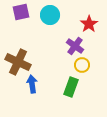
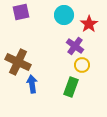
cyan circle: moved 14 px right
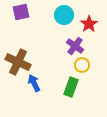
blue arrow: moved 2 px right, 1 px up; rotated 18 degrees counterclockwise
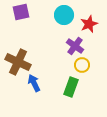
red star: rotated 12 degrees clockwise
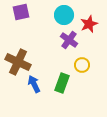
purple cross: moved 6 px left, 6 px up
blue arrow: moved 1 px down
green rectangle: moved 9 px left, 4 px up
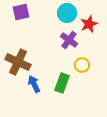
cyan circle: moved 3 px right, 2 px up
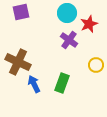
yellow circle: moved 14 px right
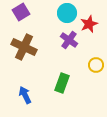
purple square: rotated 18 degrees counterclockwise
brown cross: moved 6 px right, 15 px up
blue arrow: moved 9 px left, 11 px down
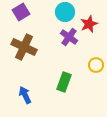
cyan circle: moved 2 px left, 1 px up
purple cross: moved 3 px up
green rectangle: moved 2 px right, 1 px up
